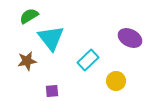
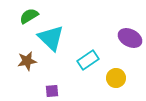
cyan triangle: rotated 8 degrees counterclockwise
cyan rectangle: rotated 10 degrees clockwise
yellow circle: moved 3 px up
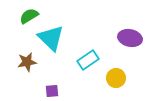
purple ellipse: rotated 15 degrees counterclockwise
brown star: moved 1 px down
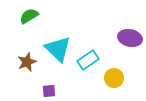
cyan triangle: moved 7 px right, 11 px down
brown star: rotated 12 degrees counterclockwise
yellow circle: moved 2 px left
purple square: moved 3 px left
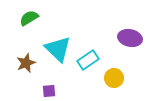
green semicircle: moved 2 px down
brown star: moved 1 px left, 1 px down
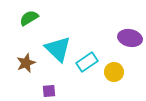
cyan rectangle: moved 1 px left, 2 px down
yellow circle: moved 6 px up
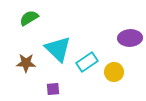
purple ellipse: rotated 15 degrees counterclockwise
brown star: rotated 24 degrees clockwise
purple square: moved 4 px right, 2 px up
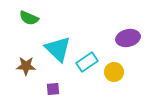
green semicircle: rotated 126 degrees counterclockwise
purple ellipse: moved 2 px left; rotated 10 degrees counterclockwise
brown star: moved 3 px down
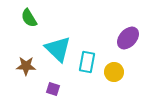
green semicircle: rotated 36 degrees clockwise
purple ellipse: rotated 35 degrees counterclockwise
cyan rectangle: rotated 45 degrees counterclockwise
purple square: rotated 24 degrees clockwise
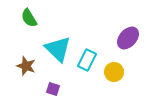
cyan rectangle: moved 2 px up; rotated 15 degrees clockwise
brown star: rotated 18 degrees clockwise
